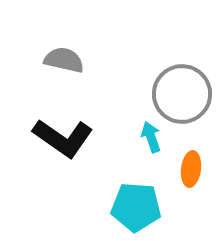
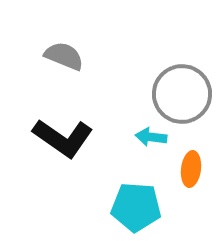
gray semicircle: moved 4 px up; rotated 9 degrees clockwise
cyan arrow: rotated 64 degrees counterclockwise
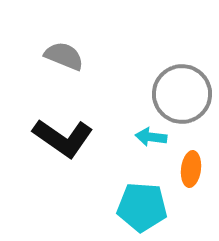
cyan pentagon: moved 6 px right
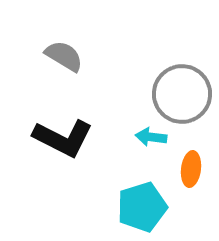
gray semicircle: rotated 9 degrees clockwise
black L-shape: rotated 8 degrees counterclockwise
cyan pentagon: rotated 21 degrees counterclockwise
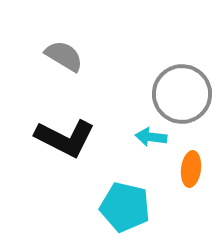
black L-shape: moved 2 px right
cyan pentagon: moved 17 px left; rotated 30 degrees clockwise
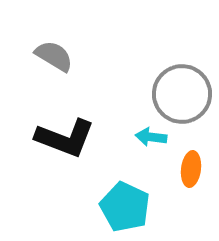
gray semicircle: moved 10 px left
black L-shape: rotated 6 degrees counterclockwise
cyan pentagon: rotated 12 degrees clockwise
